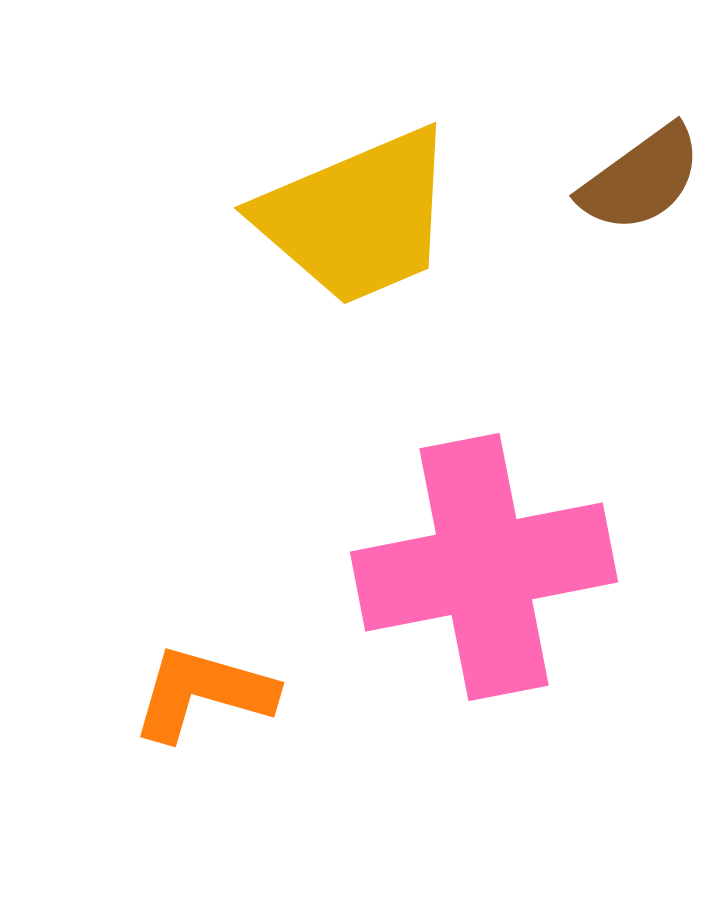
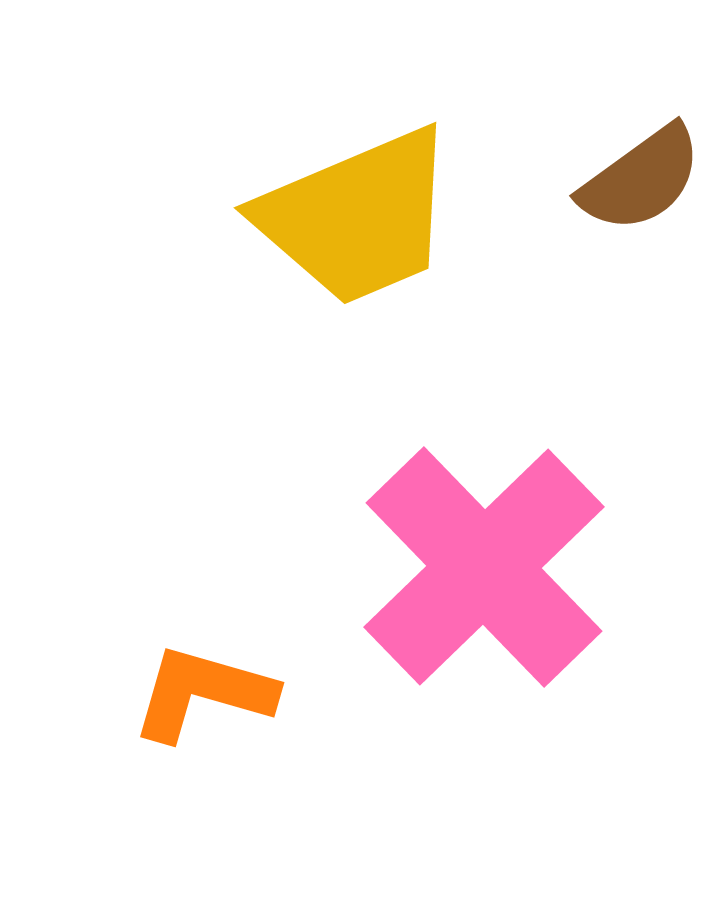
pink cross: rotated 33 degrees counterclockwise
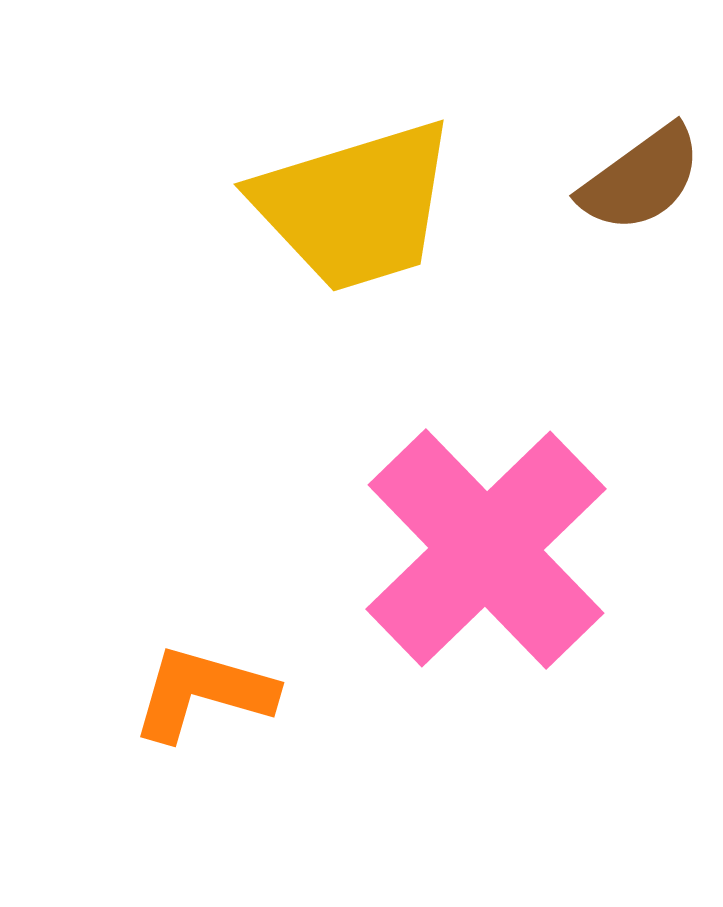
yellow trapezoid: moved 2 px left, 11 px up; rotated 6 degrees clockwise
pink cross: moved 2 px right, 18 px up
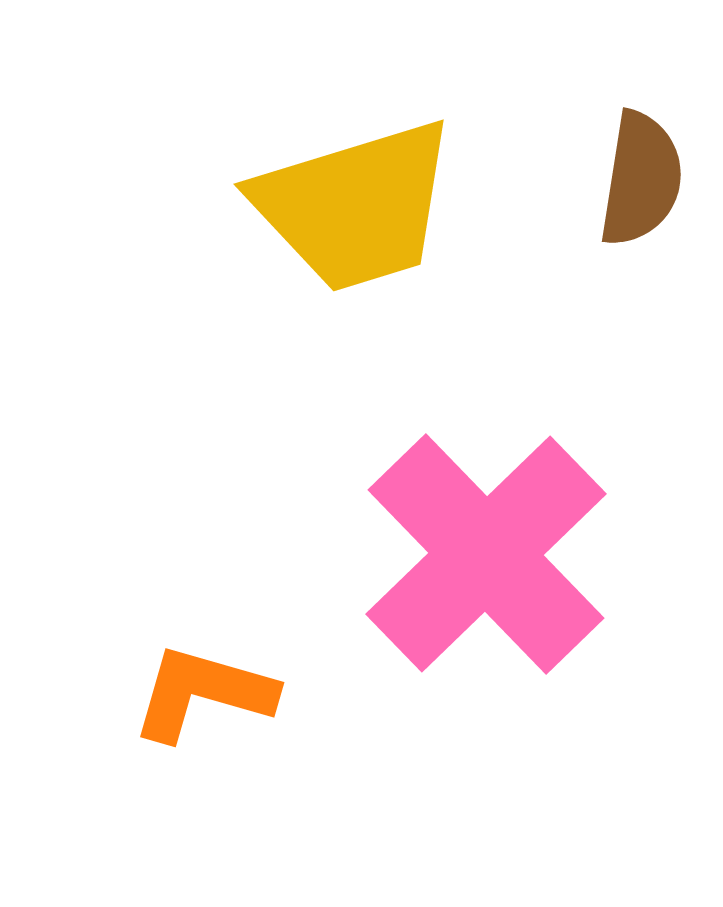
brown semicircle: rotated 45 degrees counterclockwise
pink cross: moved 5 px down
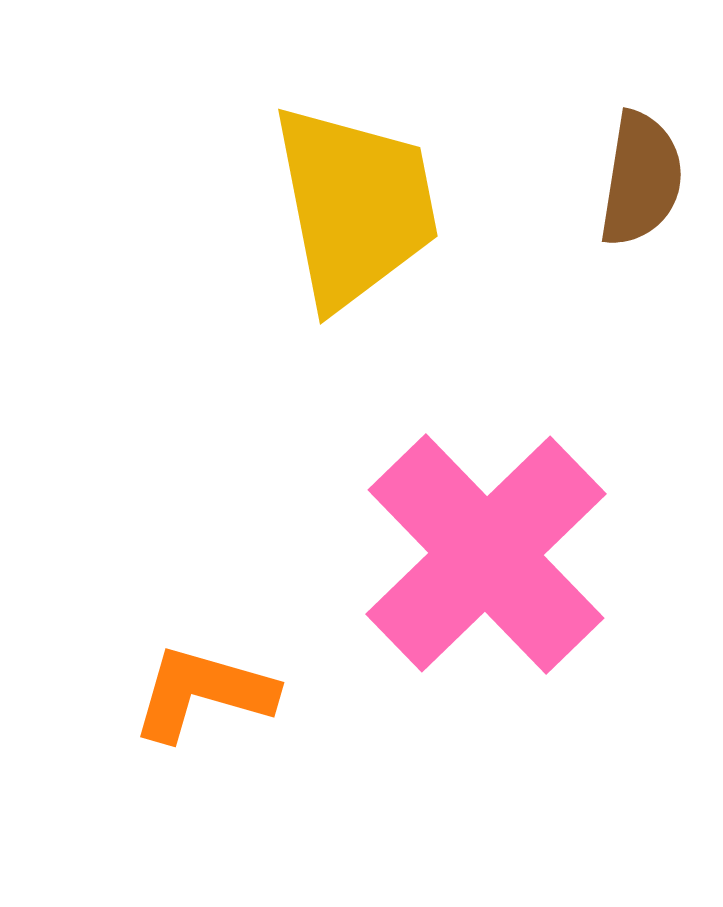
yellow trapezoid: rotated 84 degrees counterclockwise
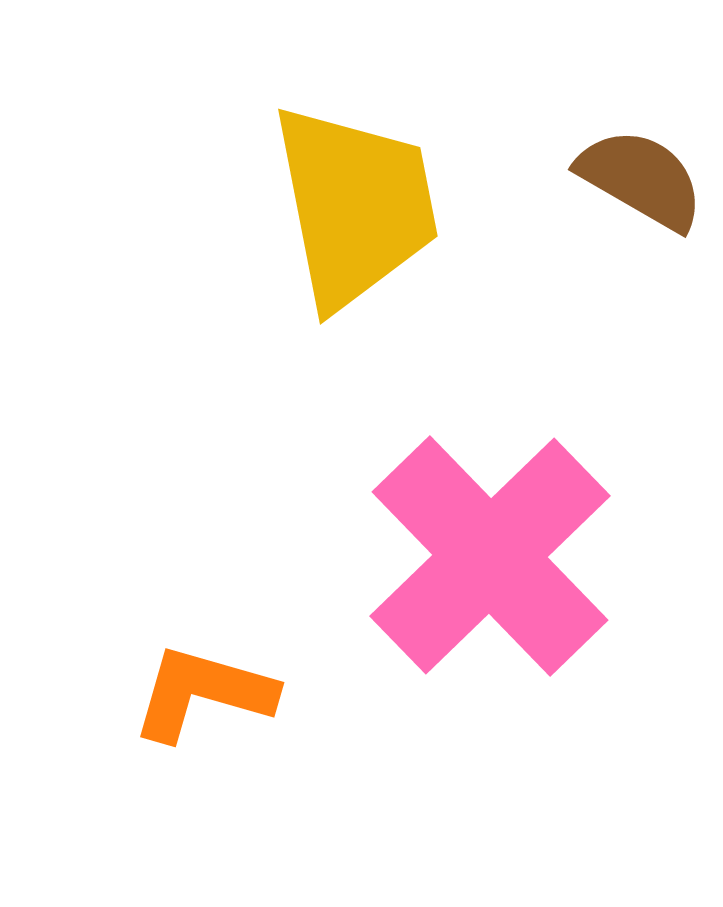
brown semicircle: rotated 69 degrees counterclockwise
pink cross: moved 4 px right, 2 px down
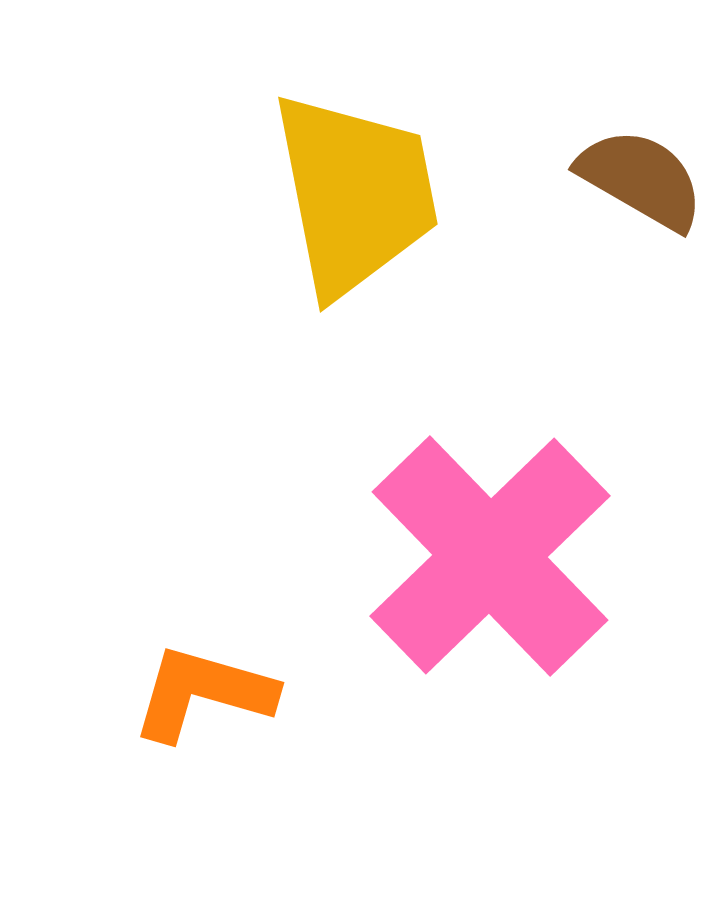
yellow trapezoid: moved 12 px up
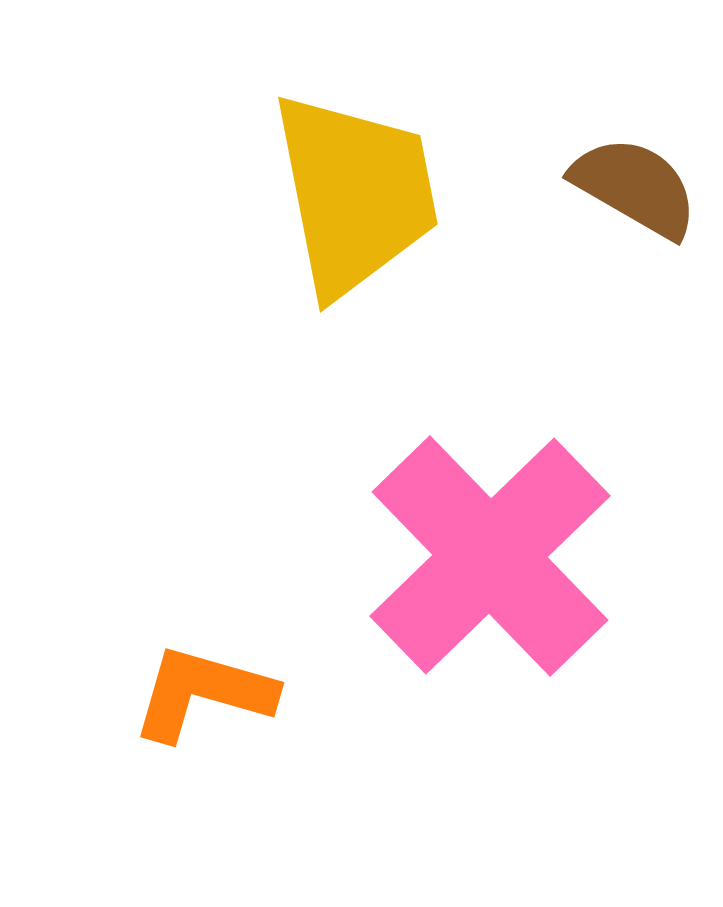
brown semicircle: moved 6 px left, 8 px down
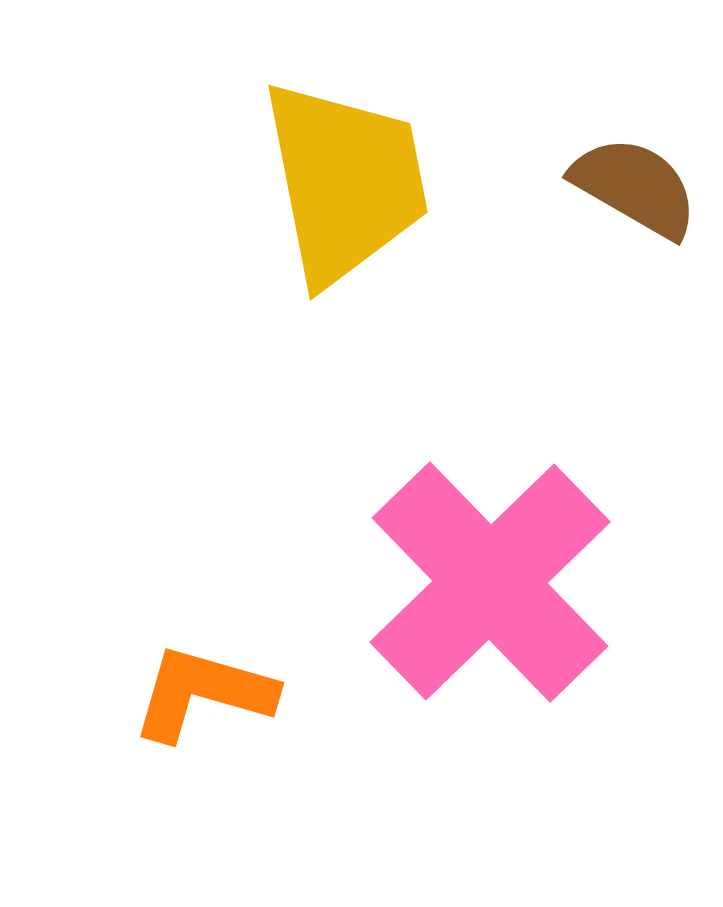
yellow trapezoid: moved 10 px left, 12 px up
pink cross: moved 26 px down
